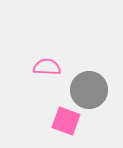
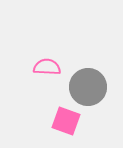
gray circle: moved 1 px left, 3 px up
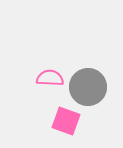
pink semicircle: moved 3 px right, 11 px down
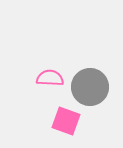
gray circle: moved 2 px right
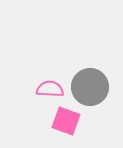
pink semicircle: moved 11 px down
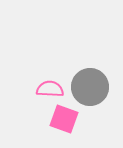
pink square: moved 2 px left, 2 px up
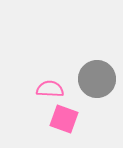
gray circle: moved 7 px right, 8 px up
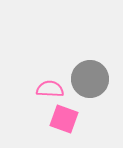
gray circle: moved 7 px left
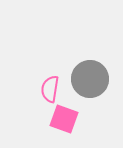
pink semicircle: rotated 84 degrees counterclockwise
